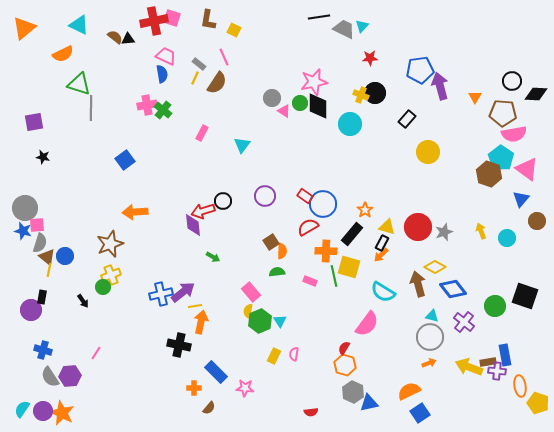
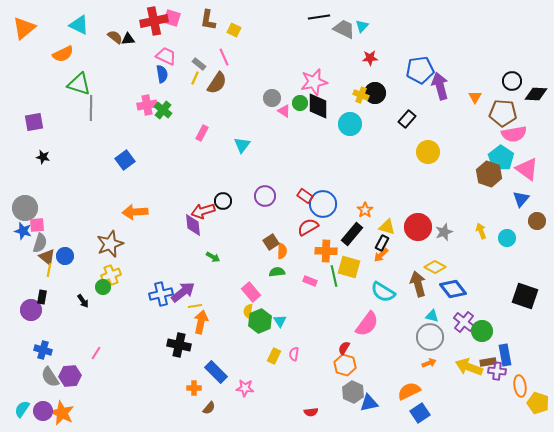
green circle at (495, 306): moved 13 px left, 25 px down
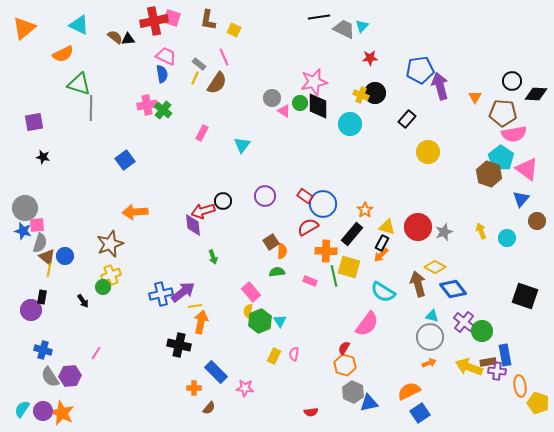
green arrow at (213, 257): rotated 40 degrees clockwise
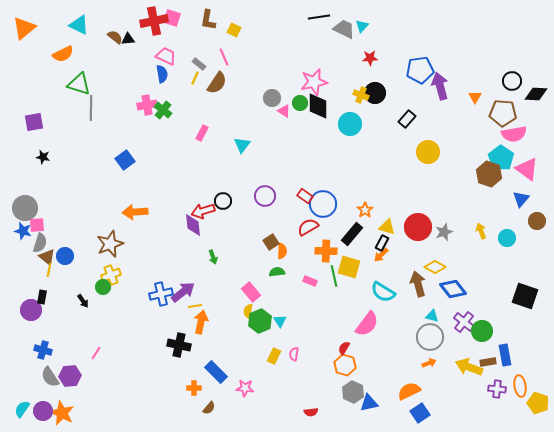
purple cross at (497, 371): moved 18 px down
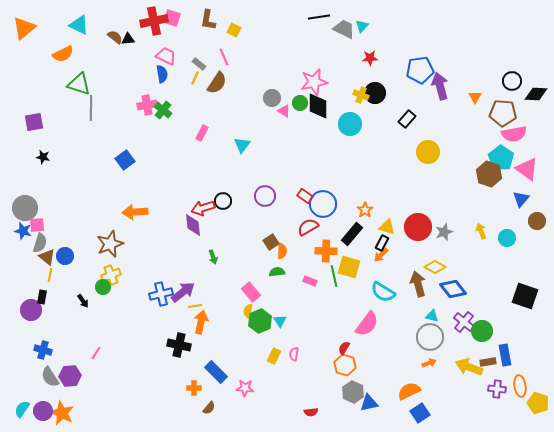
red arrow at (203, 211): moved 3 px up
yellow line at (49, 270): moved 1 px right, 5 px down
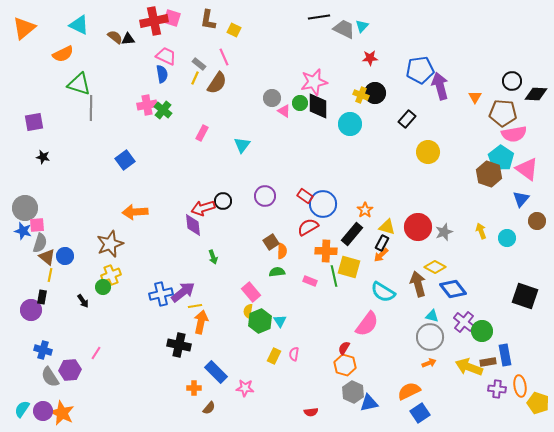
purple hexagon at (70, 376): moved 6 px up
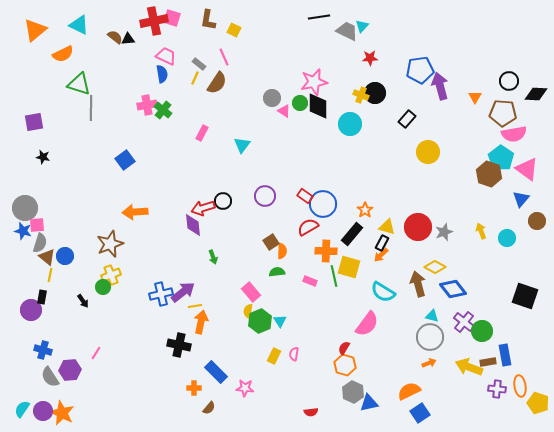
orange triangle at (24, 28): moved 11 px right, 2 px down
gray trapezoid at (344, 29): moved 3 px right, 2 px down
black circle at (512, 81): moved 3 px left
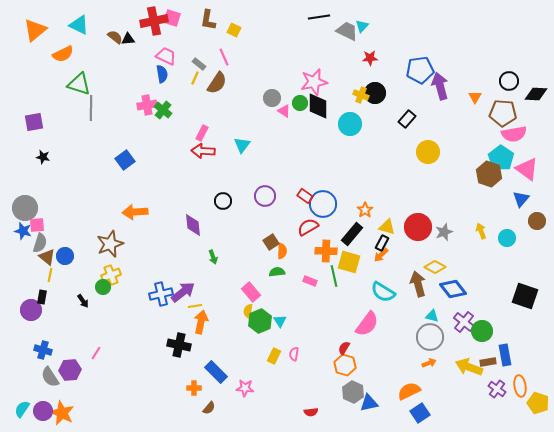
red arrow at (203, 208): moved 57 px up; rotated 20 degrees clockwise
yellow square at (349, 267): moved 5 px up
purple cross at (497, 389): rotated 30 degrees clockwise
